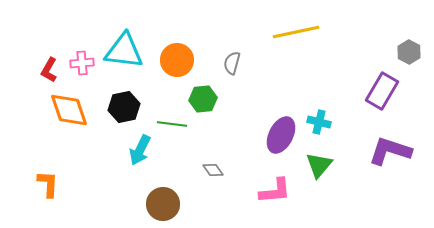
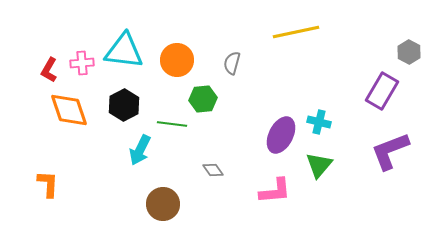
black hexagon: moved 2 px up; rotated 16 degrees counterclockwise
purple L-shape: rotated 39 degrees counterclockwise
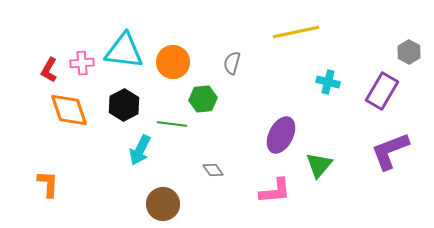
orange circle: moved 4 px left, 2 px down
cyan cross: moved 9 px right, 40 px up
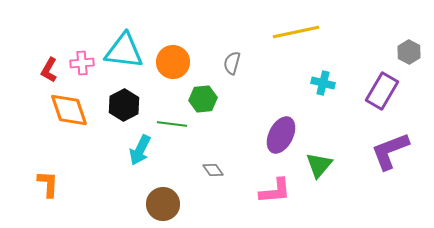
cyan cross: moved 5 px left, 1 px down
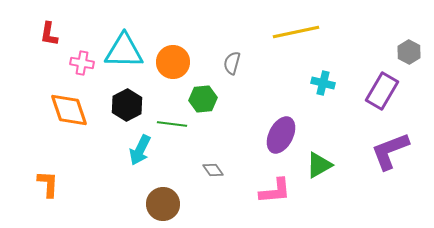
cyan triangle: rotated 6 degrees counterclockwise
pink cross: rotated 15 degrees clockwise
red L-shape: moved 36 px up; rotated 20 degrees counterclockwise
black hexagon: moved 3 px right
green triangle: rotated 20 degrees clockwise
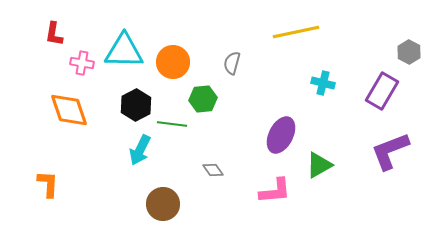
red L-shape: moved 5 px right
black hexagon: moved 9 px right
